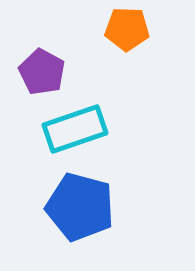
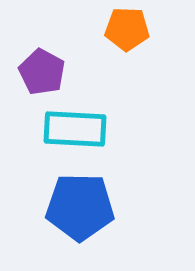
cyan rectangle: rotated 22 degrees clockwise
blue pentagon: rotated 14 degrees counterclockwise
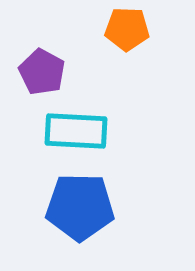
cyan rectangle: moved 1 px right, 2 px down
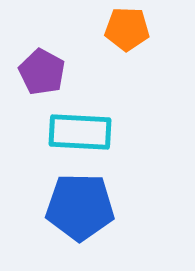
cyan rectangle: moved 4 px right, 1 px down
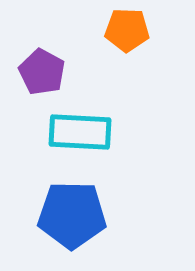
orange pentagon: moved 1 px down
blue pentagon: moved 8 px left, 8 px down
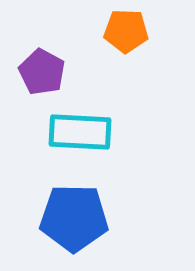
orange pentagon: moved 1 px left, 1 px down
blue pentagon: moved 2 px right, 3 px down
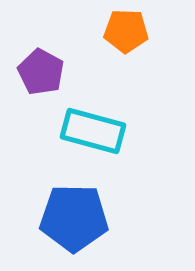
purple pentagon: moved 1 px left
cyan rectangle: moved 13 px right, 1 px up; rotated 12 degrees clockwise
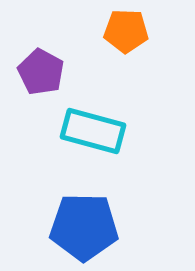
blue pentagon: moved 10 px right, 9 px down
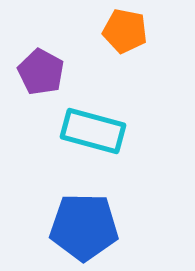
orange pentagon: moved 1 px left; rotated 9 degrees clockwise
